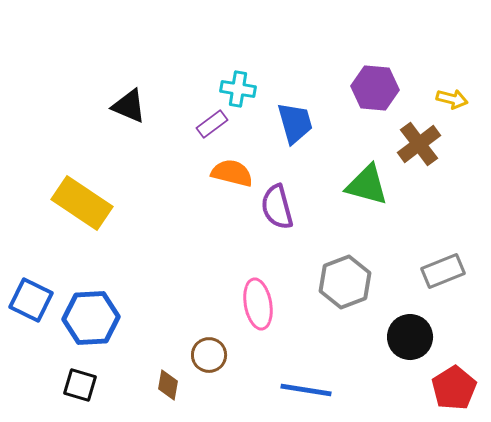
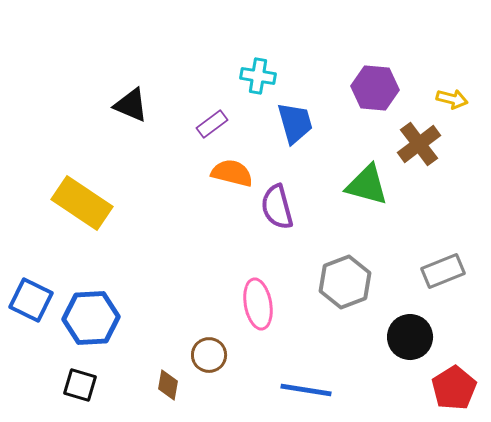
cyan cross: moved 20 px right, 13 px up
black triangle: moved 2 px right, 1 px up
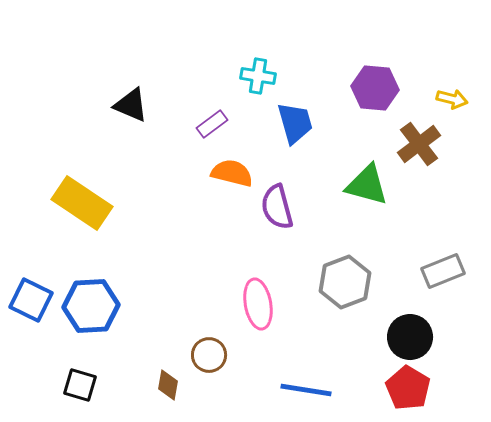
blue hexagon: moved 12 px up
red pentagon: moved 46 px left; rotated 9 degrees counterclockwise
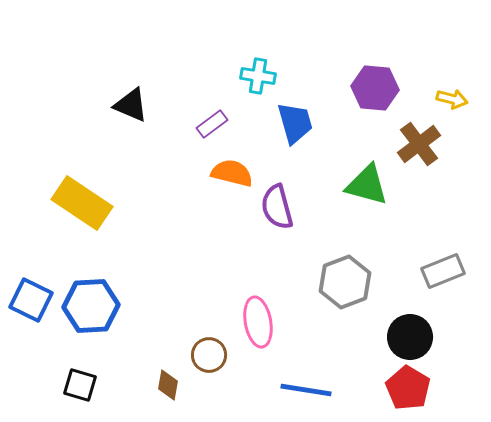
pink ellipse: moved 18 px down
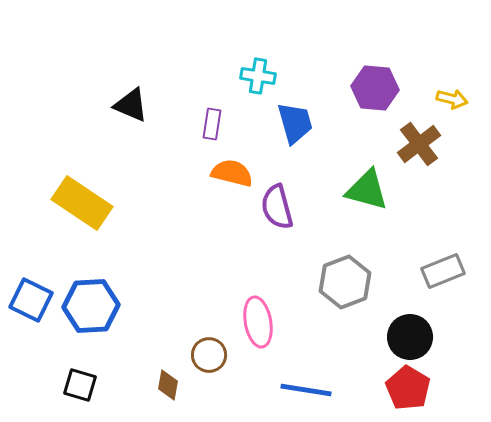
purple rectangle: rotated 44 degrees counterclockwise
green triangle: moved 5 px down
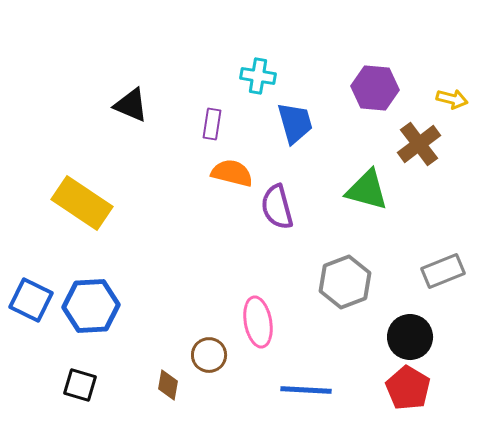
blue line: rotated 6 degrees counterclockwise
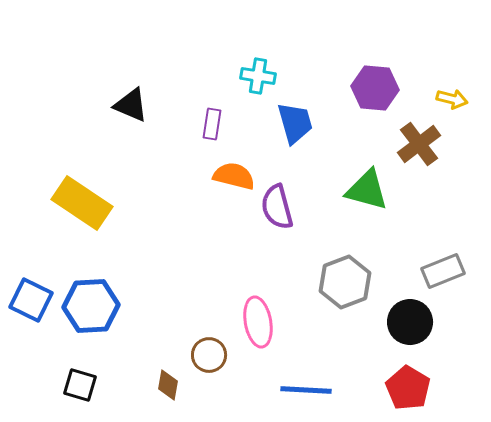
orange semicircle: moved 2 px right, 3 px down
black circle: moved 15 px up
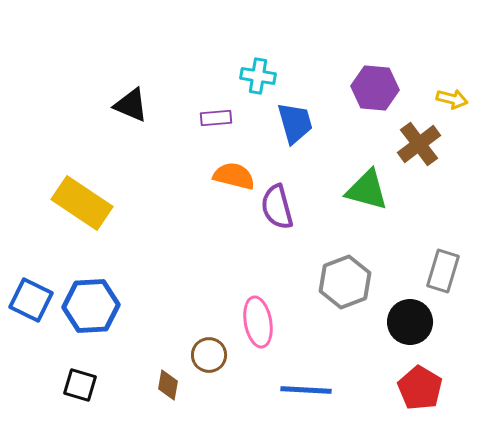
purple rectangle: moved 4 px right, 6 px up; rotated 76 degrees clockwise
gray rectangle: rotated 51 degrees counterclockwise
red pentagon: moved 12 px right
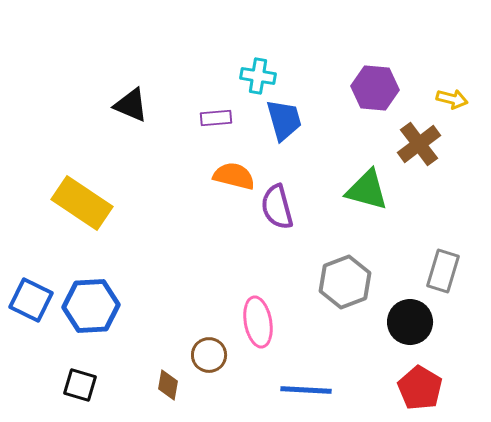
blue trapezoid: moved 11 px left, 3 px up
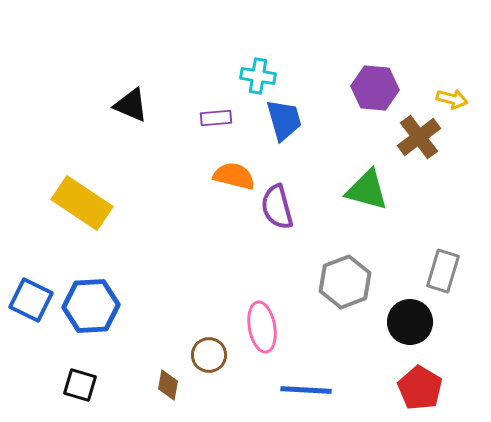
brown cross: moved 7 px up
pink ellipse: moved 4 px right, 5 px down
